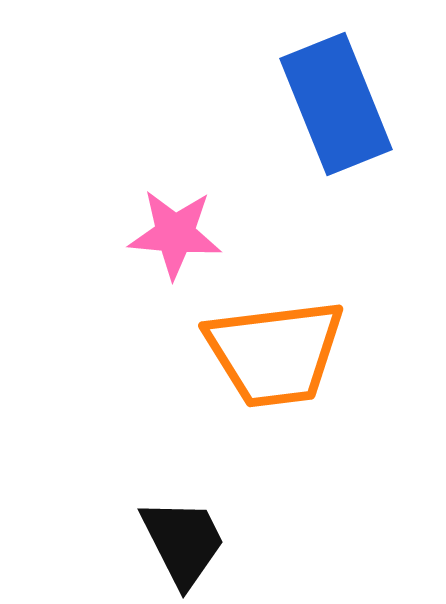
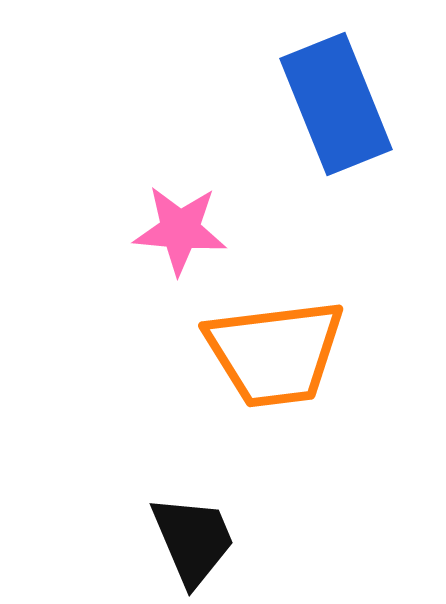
pink star: moved 5 px right, 4 px up
black trapezoid: moved 10 px right, 2 px up; rotated 4 degrees clockwise
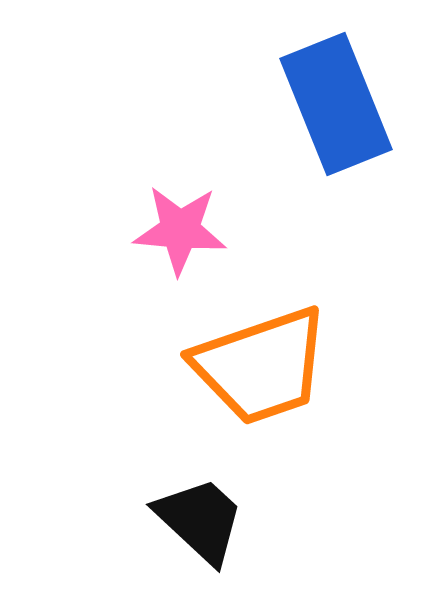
orange trapezoid: moved 14 px left, 13 px down; rotated 12 degrees counterclockwise
black trapezoid: moved 7 px right, 20 px up; rotated 24 degrees counterclockwise
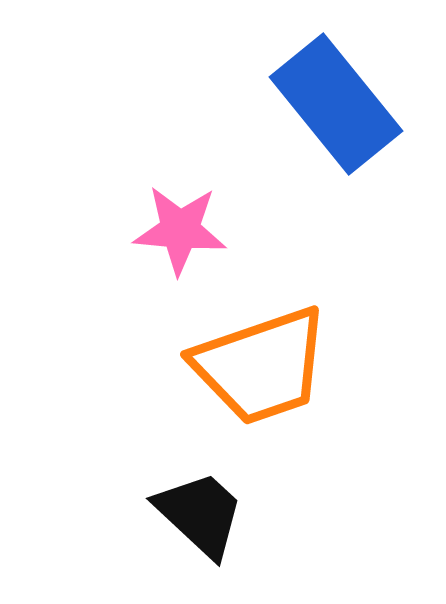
blue rectangle: rotated 17 degrees counterclockwise
black trapezoid: moved 6 px up
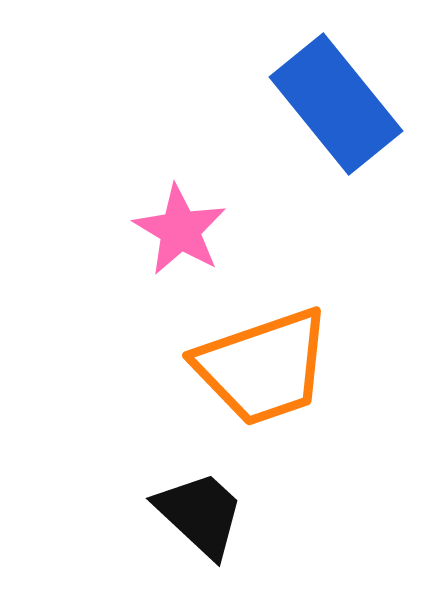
pink star: rotated 26 degrees clockwise
orange trapezoid: moved 2 px right, 1 px down
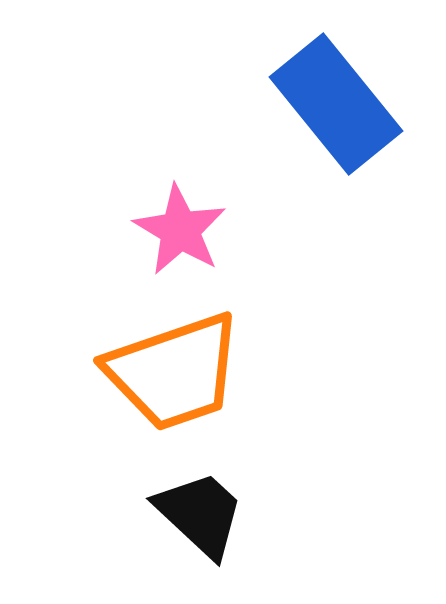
orange trapezoid: moved 89 px left, 5 px down
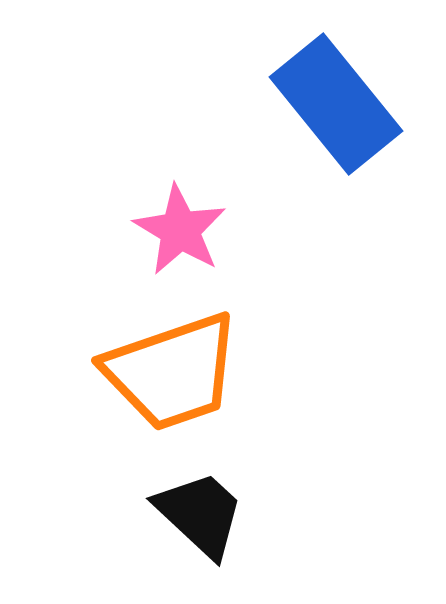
orange trapezoid: moved 2 px left
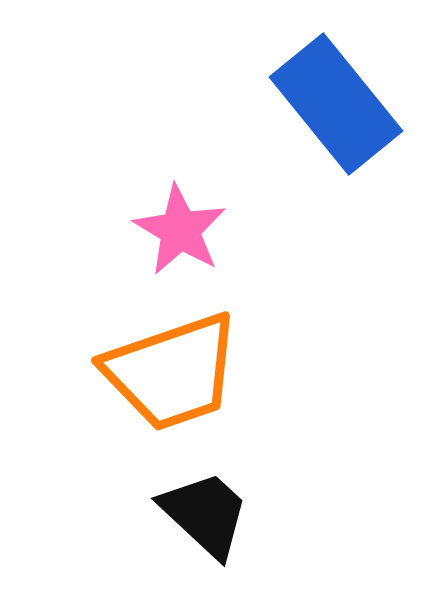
black trapezoid: moved 5 px right
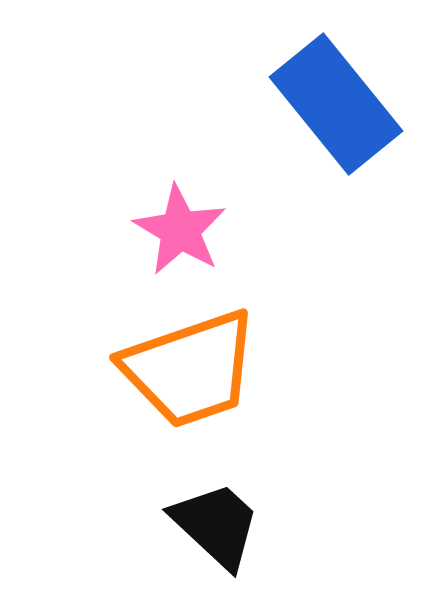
orange trapezoid: moved 18 px right, 3 px up
black trapezoid: moved 11 px right, 11 px down
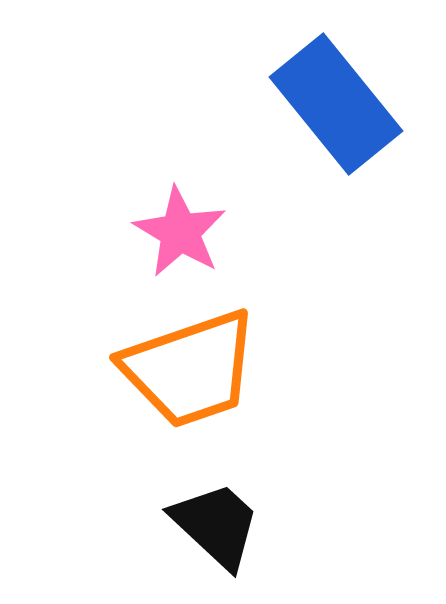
pink star: moved 2 px down
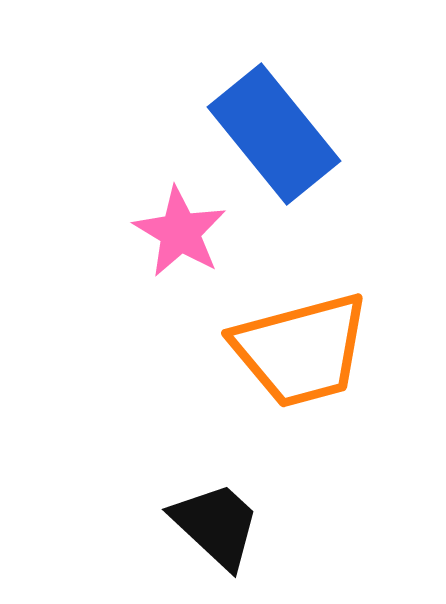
blue rectangle: moved 62 px left, 30 px down
orange trapezoid: moved 111 px right, 19 px up; rotated 4 degrees clockwise
